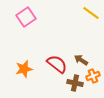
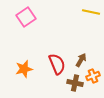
yellow line: moved 1 px up; rotated 24 degrees counterclockwise
brown arrow: rotated 88 degrees clockwise
red semicircle: rotated 30 degrees clockwise
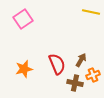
pink square: moved 3 px left, 2 px down
orange cross: moved 1 px up
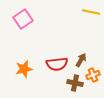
red semicircle: rotated 105 degrees clockwise
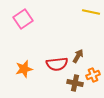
brown arrow: moved 3 px left, 4 px up
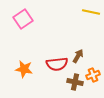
orange star: rotated 24 degrees clockwise
brown cross: moved 1 px up
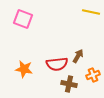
pink square: rotated 36 degrees counterclockwise
brown cross: moved 6 px left, 2 px down
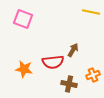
brown arrow: moved 5 px left, 6 px up
red semicircle: moved 4 px left, 2 px up
